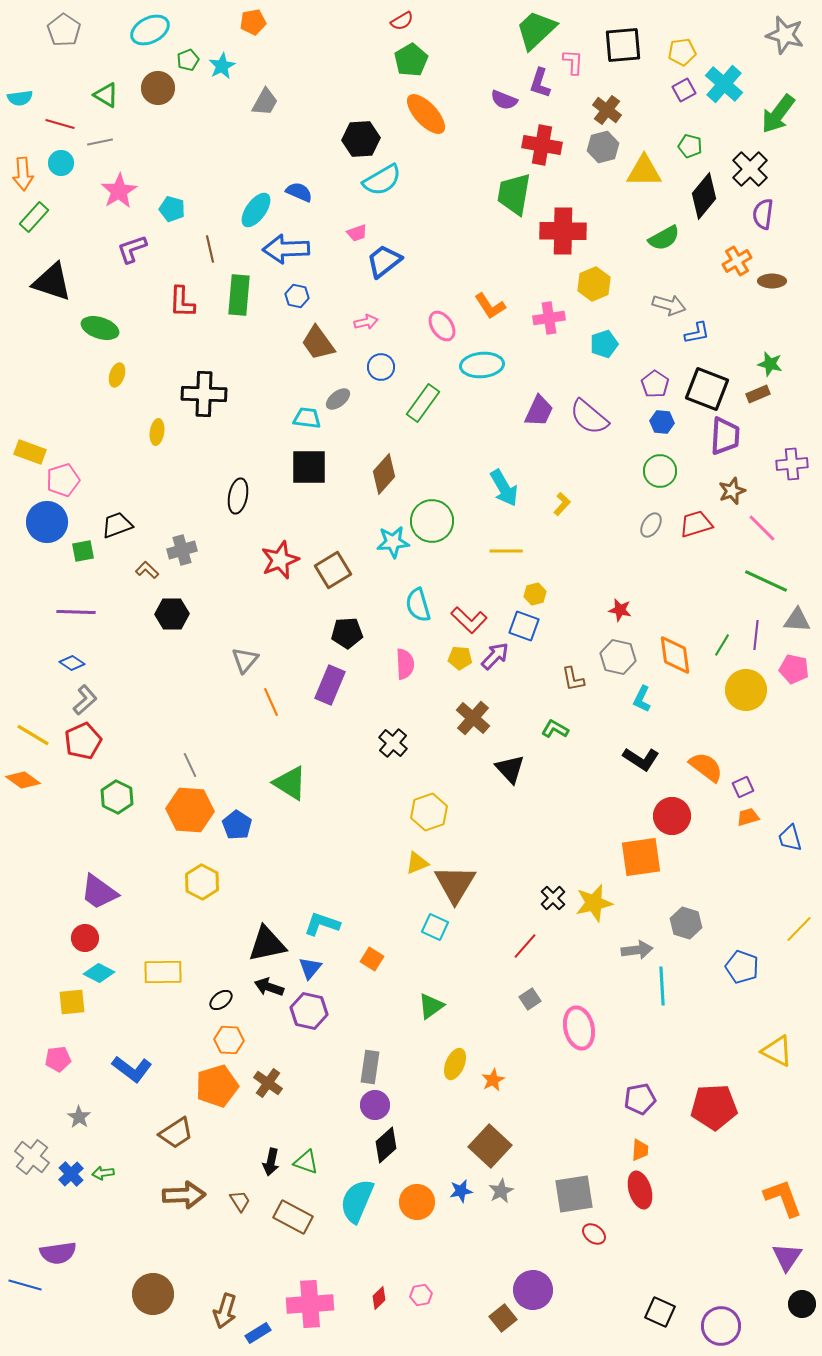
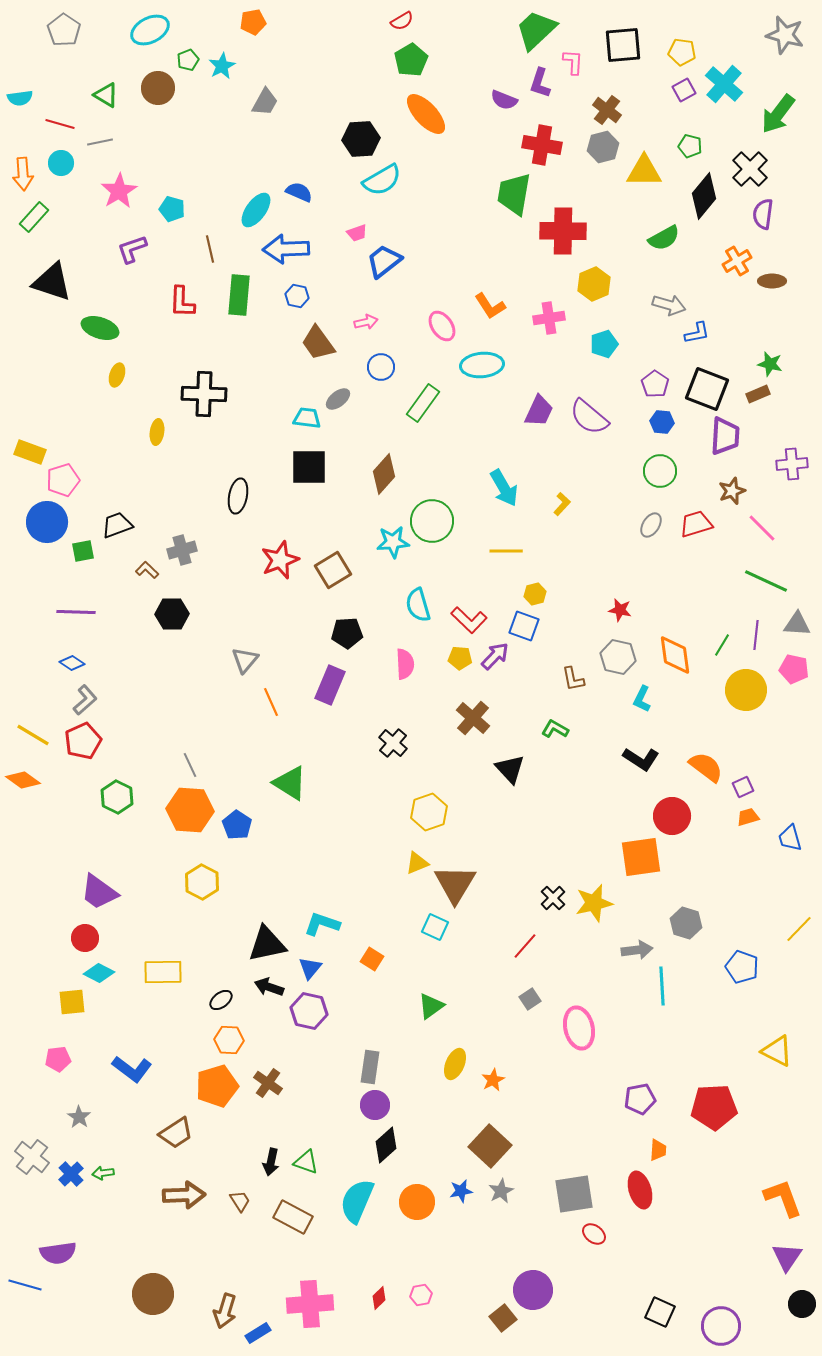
yellow pentagon at (682, 52): rotated 16 degrees clockwise
gray triangle at (797, 620): moved 4 px down
orange trapezoid at (640, 1150): moved 18 px right
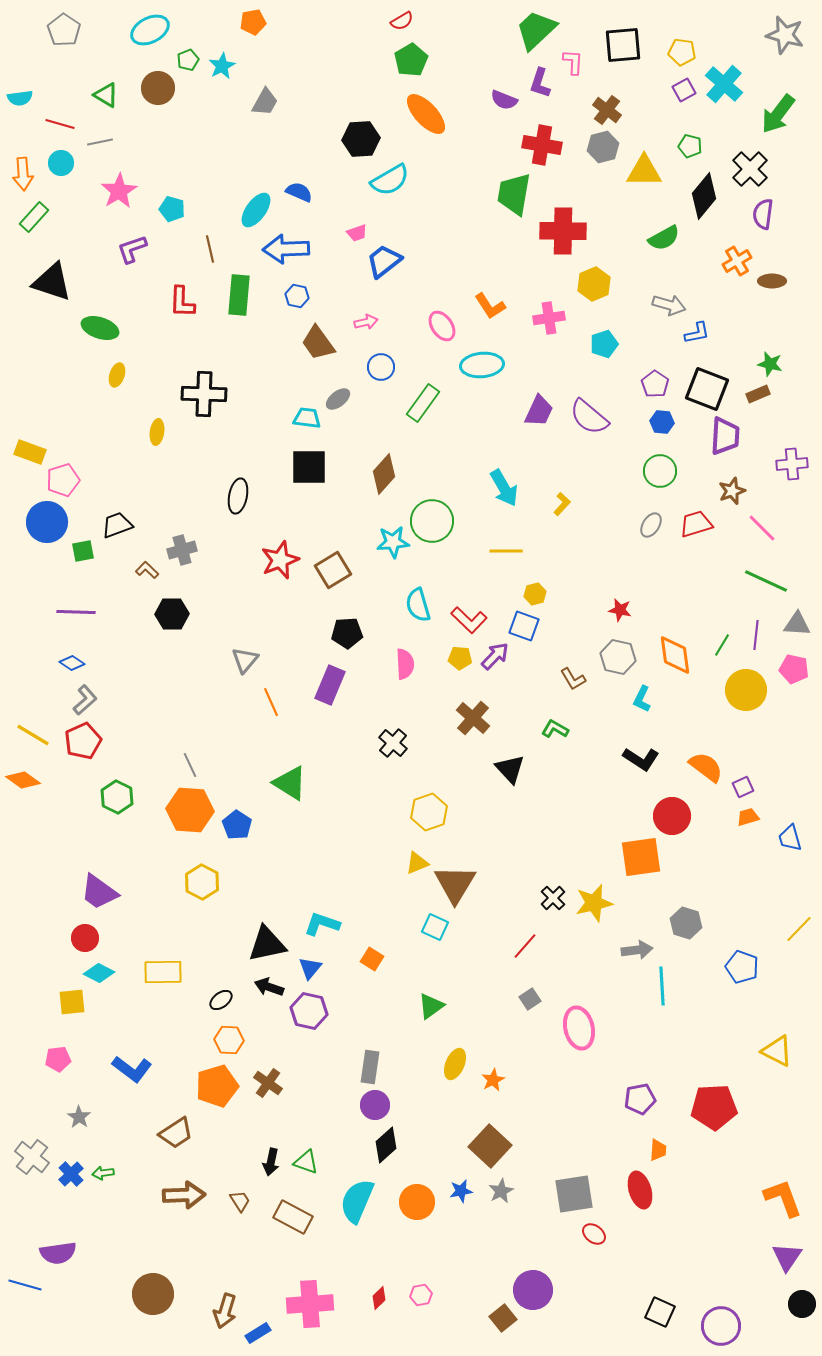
cyan semicircle at (382, 180): moved 8 px right
brown L-shape at (573, 679): rotated 20 degrees counterclockwise
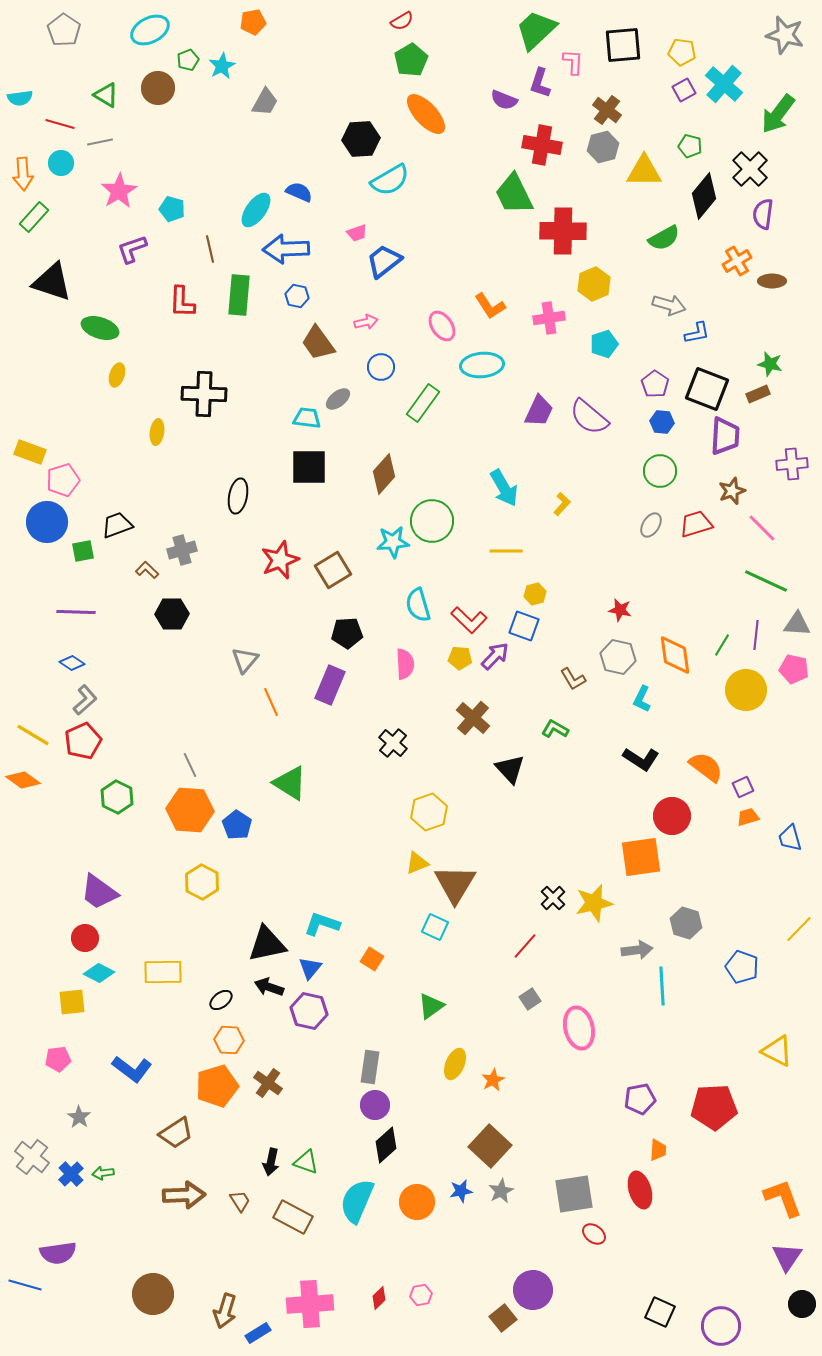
green trapezoid at (514, 194): rotated 36 degrees counterclockwise
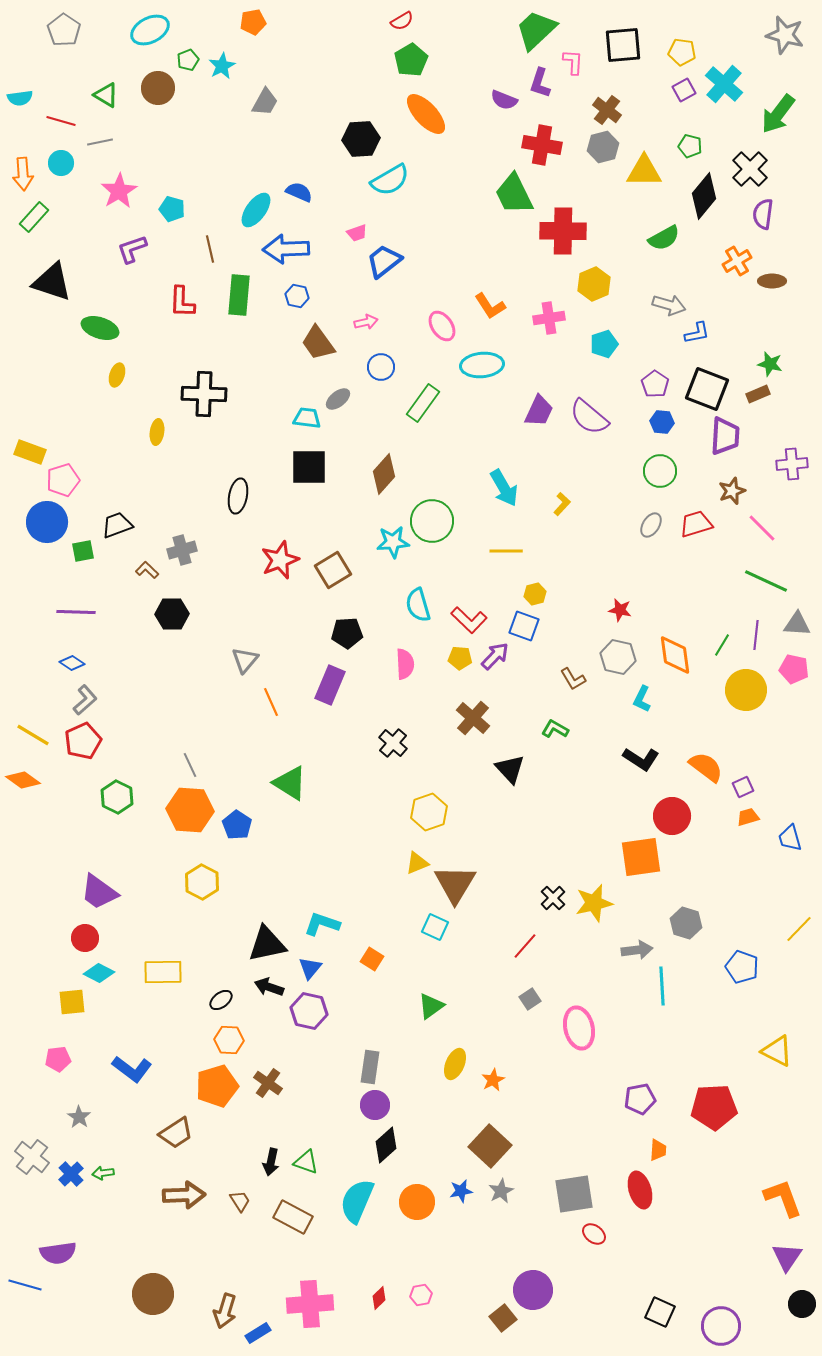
red line at (60, 124): moved 1 px right, 3 px up
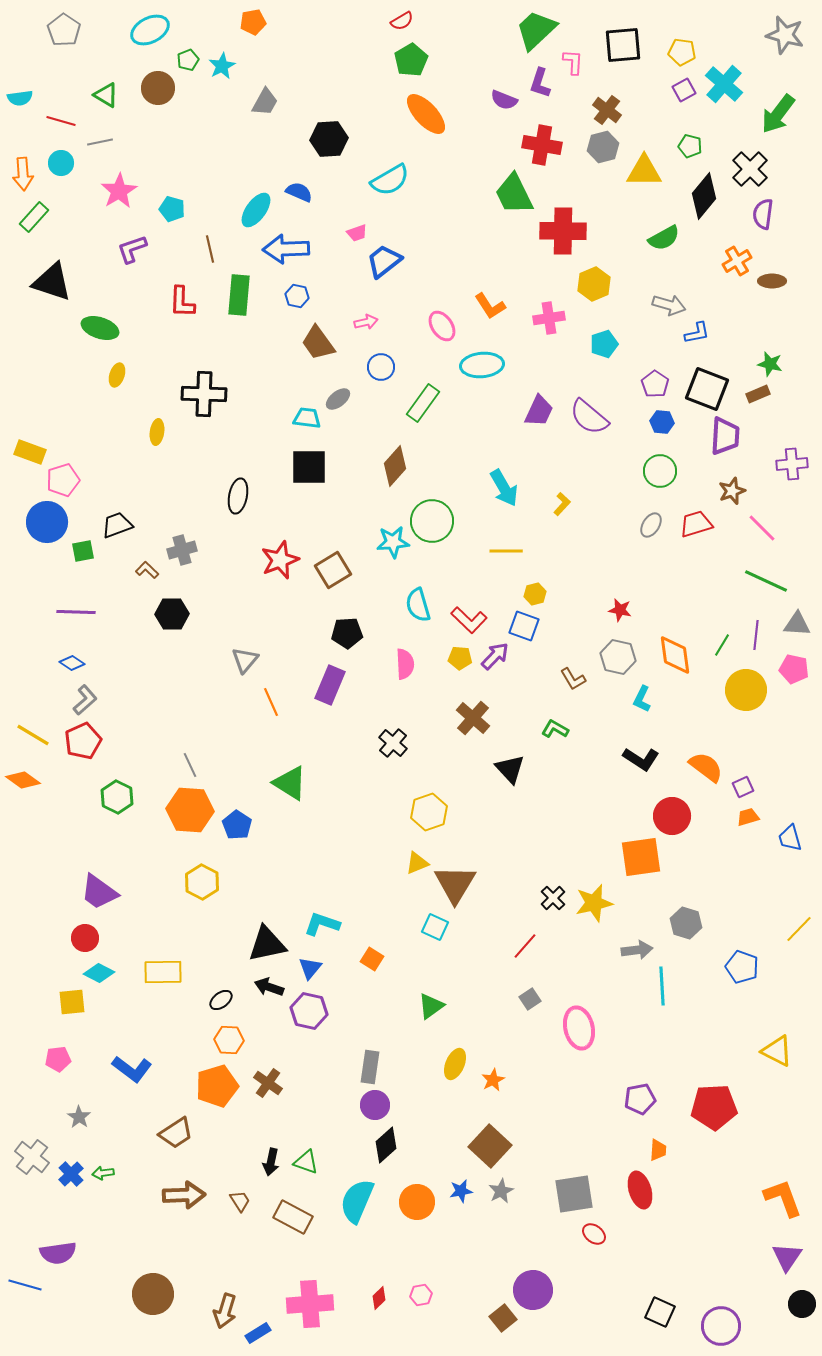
black hexagon at (361, 139): moved 32 px left
brown diamond at (384, 474): moved 11 px right, 8 px up
